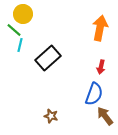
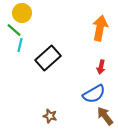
yellow circle: moved 1 px left, 1 px up
blue semicircle: rotated 40 degrees clockwise
brown star: moved 1 px left
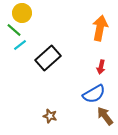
cyan line: rotated 40 degrees clockwise
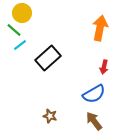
red arrow: moved 3 px right
brown arrow: moved 11 px left, 5 px down
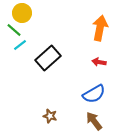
red arrow: moved 5 px left, 5 px up; rotated 88 degrees clockwise
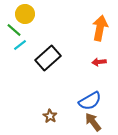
yellow circle: moved 3 px right, 1 px down
red arrow: rotated 16 degrees counterclockwise
blue semicircle: moved 4 px left, 7 px down
brown star: rotated 16 degrees clockwise
brown arrow: moved 1 px left, 1 px down
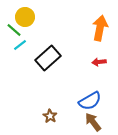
yellow circle: moved 3 px down
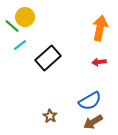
green line: moved 2 px left, 4 px up
brown arrow: rotated 84 degrees counterclockwise
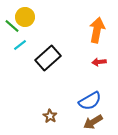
orange arrow: moved 3 px left, 2 px down
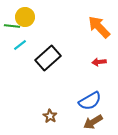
green line: rotated 35 degrees counterclockwise
orange arrow: moved 2 px right, 3 px up; rotated 55 degrees counterclockwise
